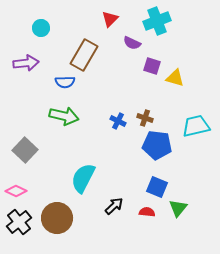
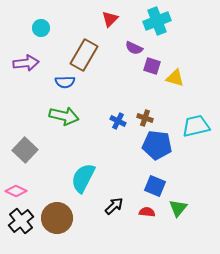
purple semicircle: moved 2 px right, 5 px down
blue square: moved 2 px left, 1 px up
black cross: moved 2 px right, 1 px up
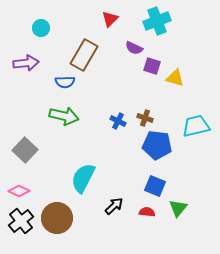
pink diamond: moved 3 px right
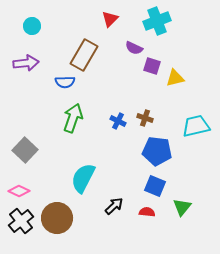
cyan circle: moved 9 px left, 2 px up
yellow triangle: rotated 30 degrees counterclockwise
green arrow: moved 9 px right, 2 px down; rotated 84 degrees counterclockwise
blue pentagon: moved 6 px down
green triangle: moved 4 px right, 1 px up
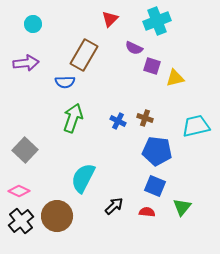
cyan circle: moved 1 px right, 2 px up
brown circle: moved 2 px up
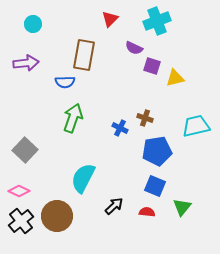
brown rectangle: rotated 20 degrees counterclockwise
blue cross: moved 2 px right, 7 px down
blue pentagon: rotated 16 degrees counterclockwise
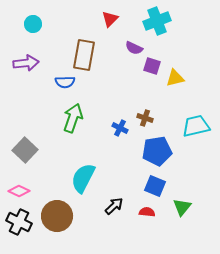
black cross: moved 2 px left, 1 px down; rotated 25 degrees counterclockwise
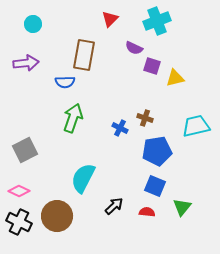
gray square: rotated 20 degrees clockwise
